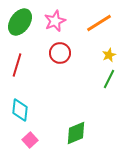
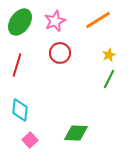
orange line: moved 1 px left, 3 px up
green diamond: rotated 25 degrees clockwise
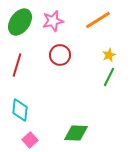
pink star: moved 2 px left; rotated 10 degrees clockwise
red circle: moved 2 px down
green line: moved 2 px up
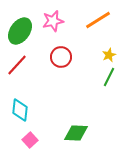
green ellipse: moved 9 px down
red circle: moved 1 px right, 2 px down
red line: rotated 25 degrees clockwise
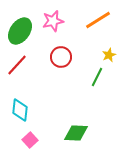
green line: moved 12 px left
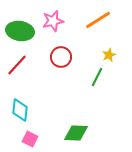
green ellipse: rotated 64 degrees clockwise
pink square: moved 1 px up; rotated 21 degrees counterclockwise
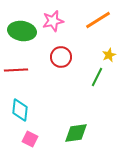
green ellipse: moved 2 px right
red line: moved 1 px left, 5 px down; rotated 45 degrees clockwise
green diamond: rotated 10 degrees counterclockwise
